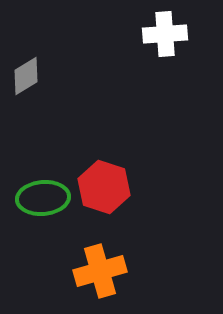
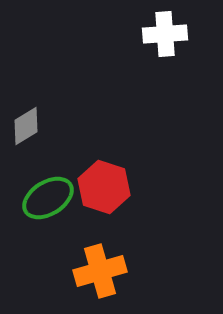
gray diamond: moved 50 px down
green ellipse: moved 5 px right; rotated 27 degrees counterclockwise
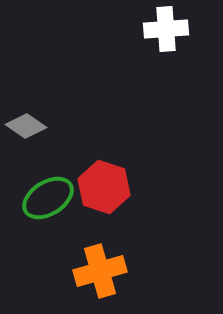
white cross: moved 1 px right, 5 px up
gray diamond: rotated 66 degrees clockwise
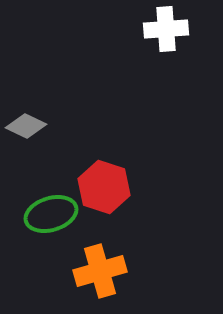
gray diamond: rotated 9 degrees counterclockwise
green ellipse: moved 3 px right, 16 px down; rotated 15 degrees clockwise
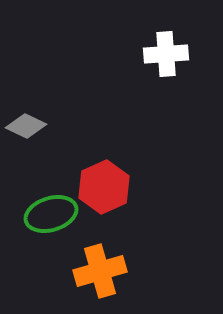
white cross: moved 25 px down
red hexagon: rotated 18 degrees clockwise
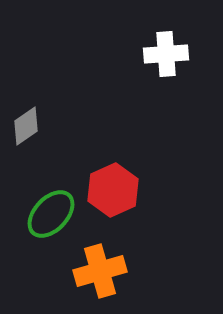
gray diamond: rotated 60 degrees counterclockwise
red hexagon: moved 9 px right, 3 px down
green ellipse: rotated 30 degrees counterclockwise
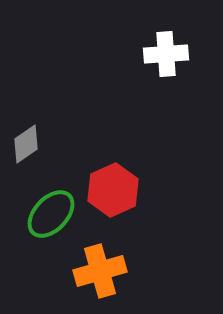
gray diamond: moved 18 px down
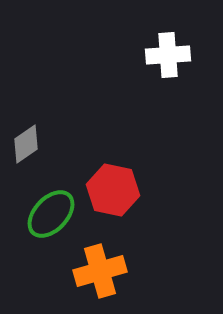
white cross: moved 2 px right, 1 px down
red hexagon: rotated 24 degrees counterclockwise
